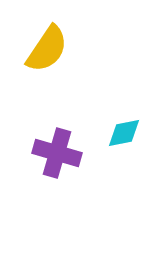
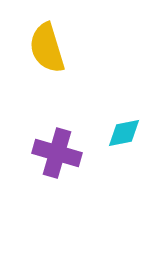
yellow semicircle: moved 1 px up; rotated 129 degrees clockwise
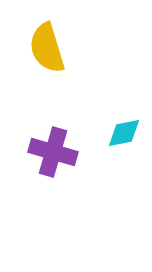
purple cross: moved 4 px left, 1 px up
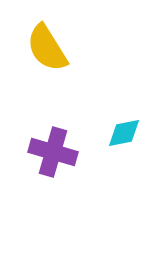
yellow semicircle: rotated 15 degrees counterclockwise
